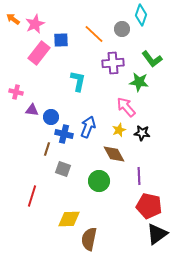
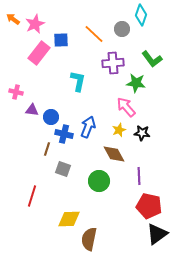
green star: moved 3 px left, 1 px down
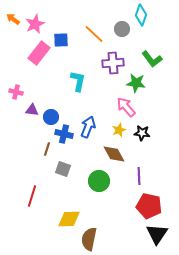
black triangle: rotated 20 degrees counterclockwise
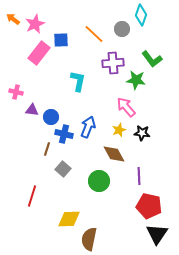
green star: moved 3 px up
gray square: rotated 21 degrees clockwise
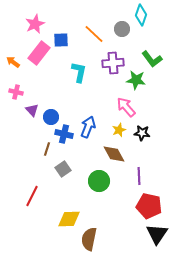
orange arrow: moved 43 px down
cyan L-shape: moved 1 px right, 9 px up
purple triangle: rotated 40 degrees clockwise
gray square: rotated 14 degrees clockwise
red line: rotated 10 degrees clockwise
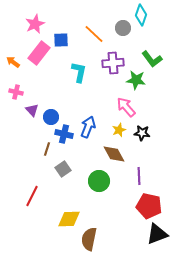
gray circle: moved 1 px right, 1 px up
black triangle: rotated 35 degrees clockwise
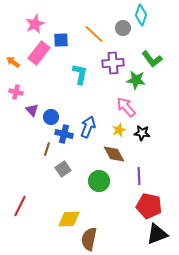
cyan L-shape: moved 1 px right, 2 px down
red line: moved 12 px left, 10 px down
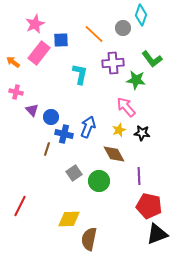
gray square: moved 11 px right, 4 px down
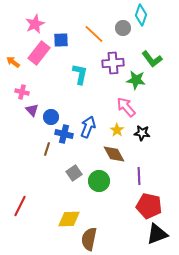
pink cross: moved 6 px right
yellow star: moved 2 px left; rotated 16 degrees counterclockwise
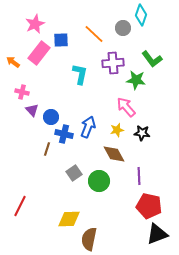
yellow star: rotated 24 degrees clockwise
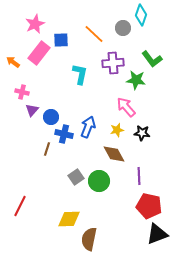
purple triangle: rotated 24 degrees clockwise
gray square: moved 2 px right, 4 px down
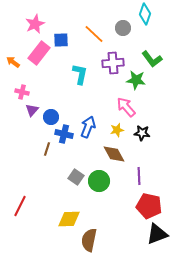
cyan diamond: moved 4 px right, 1 px up
gray square: rotated 21 degrees counterclockwise
brown semicircle: moved 1 px down
